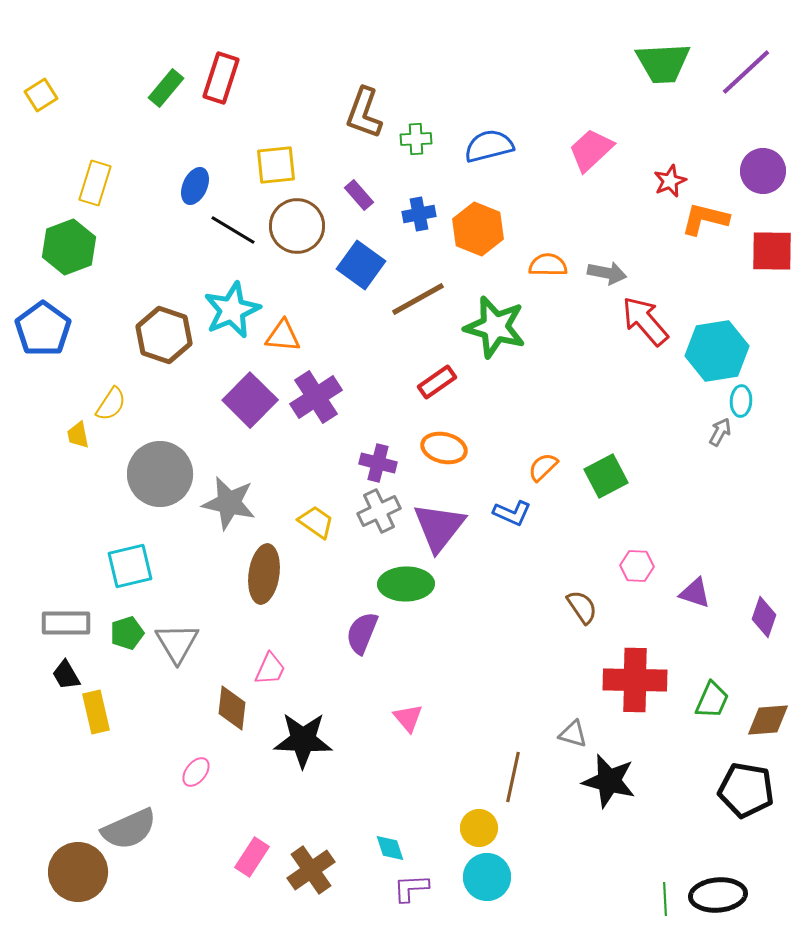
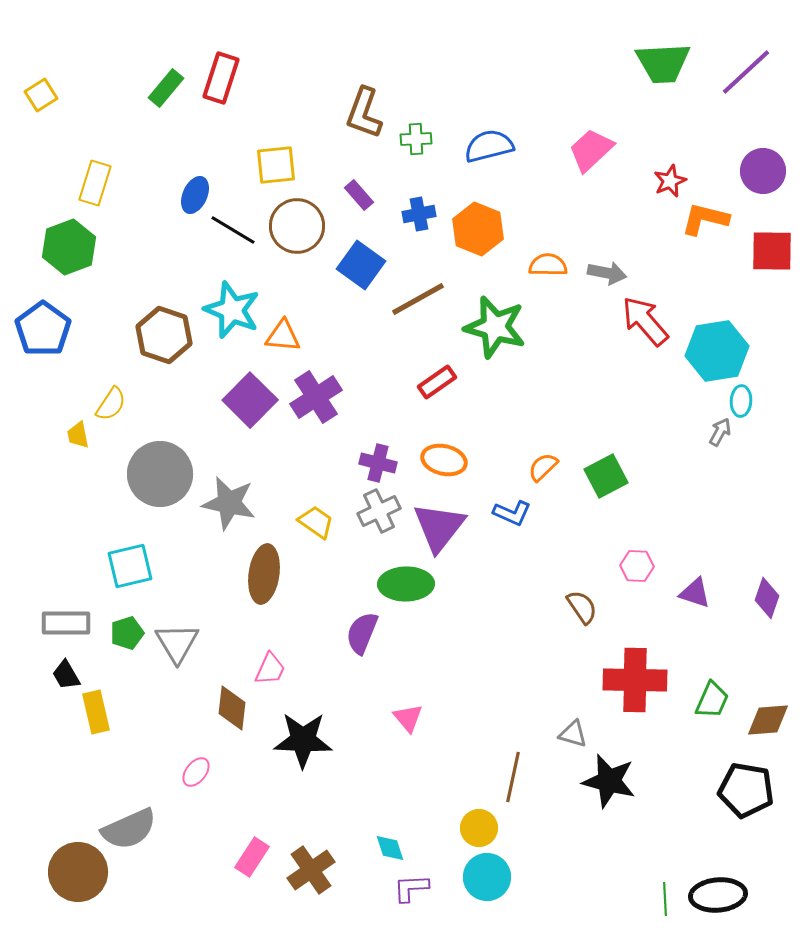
blue ellipse at (195, 186): moved 9 px down
cyan star at (232, 310): rotated 26 degrees counterclockwise
orange ellipse at (444, 448): moved 12 px down
purple diamond at (764, 617): moved 3 px right, 19 px up
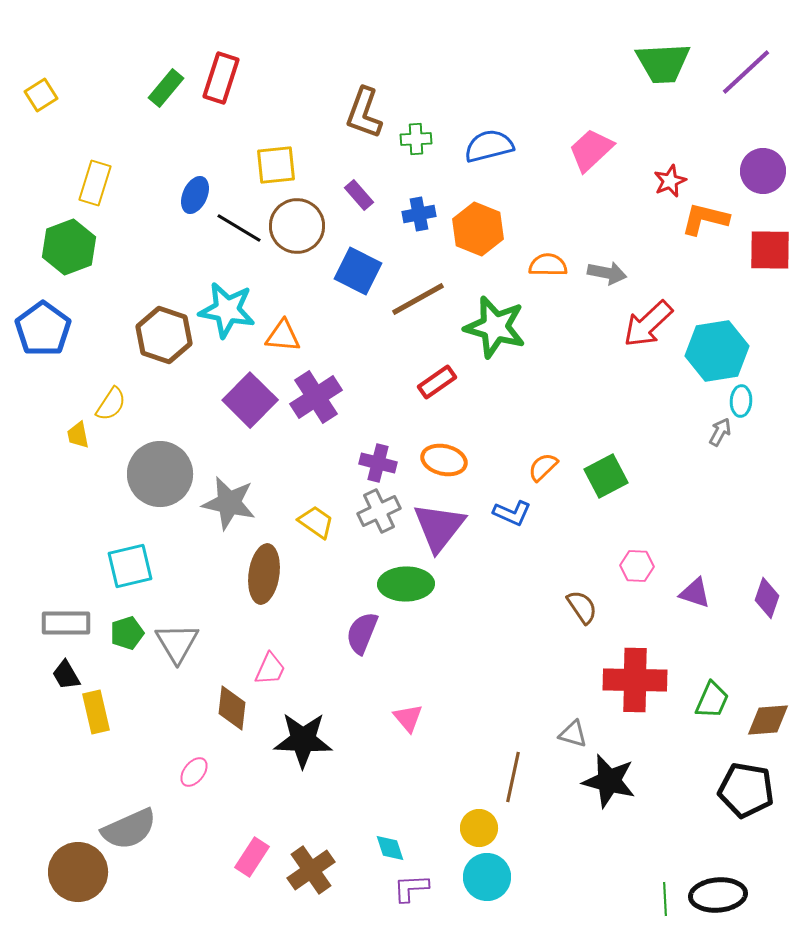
black line at (233, 230): moved 6 px right, 2 px up
red square at (772, 251): moved 2 px left, 1 px up
blue square at (361, 265): moved 3 px left, 6 px down; rotated 9 degrees counterclockwise
cyan star at (232, 310): moved 5 px left; rotated 12 degrees counterclockwise
red arrow at (645, 321): moved 3 px right, 3 px down; rotated 92 degrees counterclockwise
pink ellipse at (196, 772): moved 2 px left
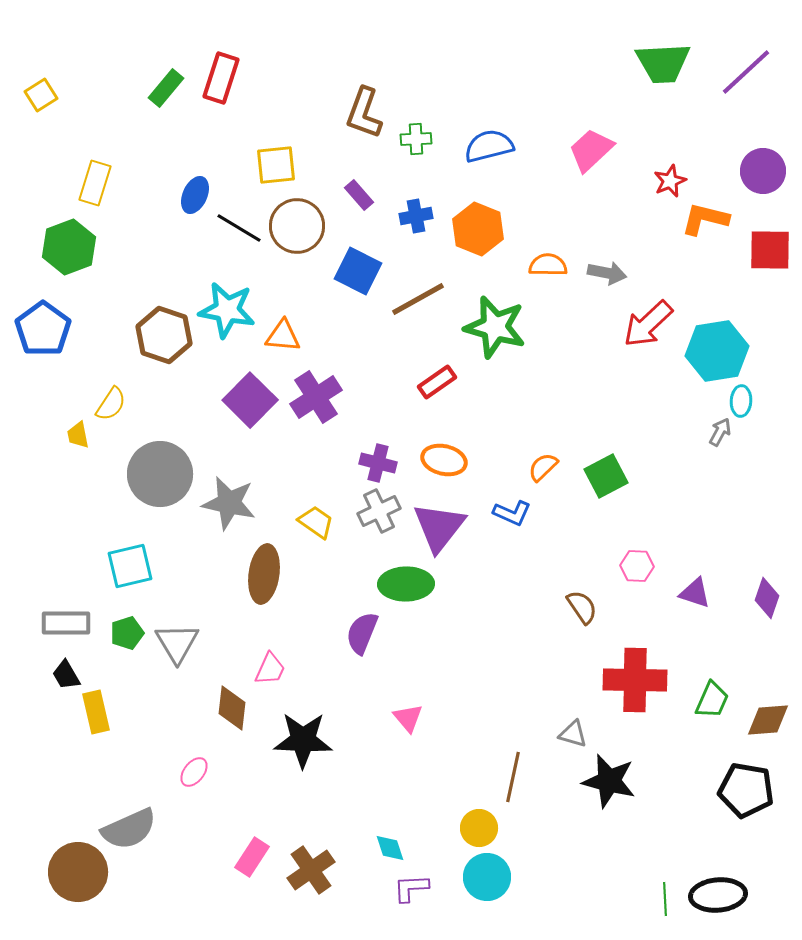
blue cross at (419, 214): moved 3 px left, 2 px down
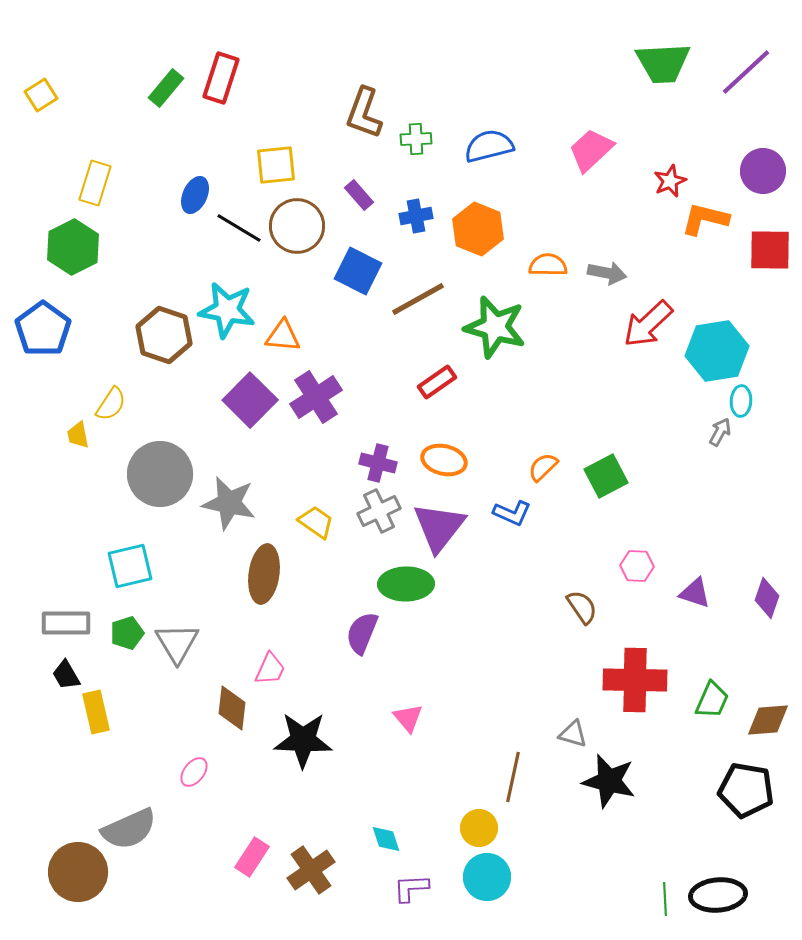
green hexagon at (69, 247): moved 4 px right; rotated 6 degrees counterclockwise
cyan diamond at (390, 848): moved 4 px left, 9 px up
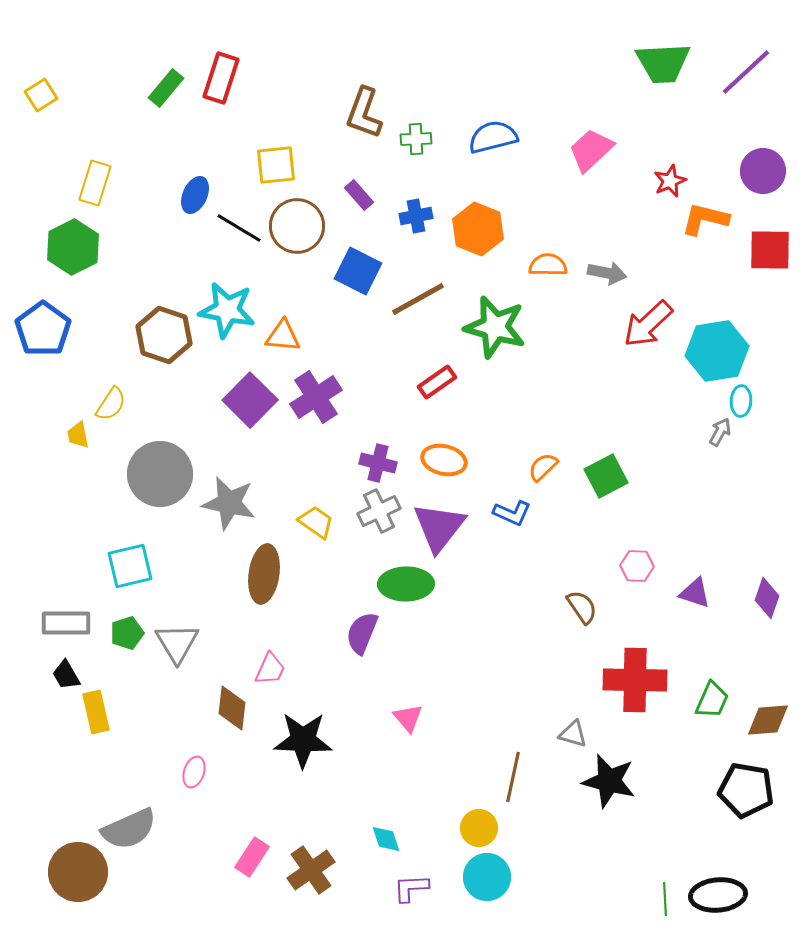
blue semicircle at (489, 146): moved 4 px right, 9 px up
pink ellipse at (194, 772): rotated 20 degrees counterclockwise
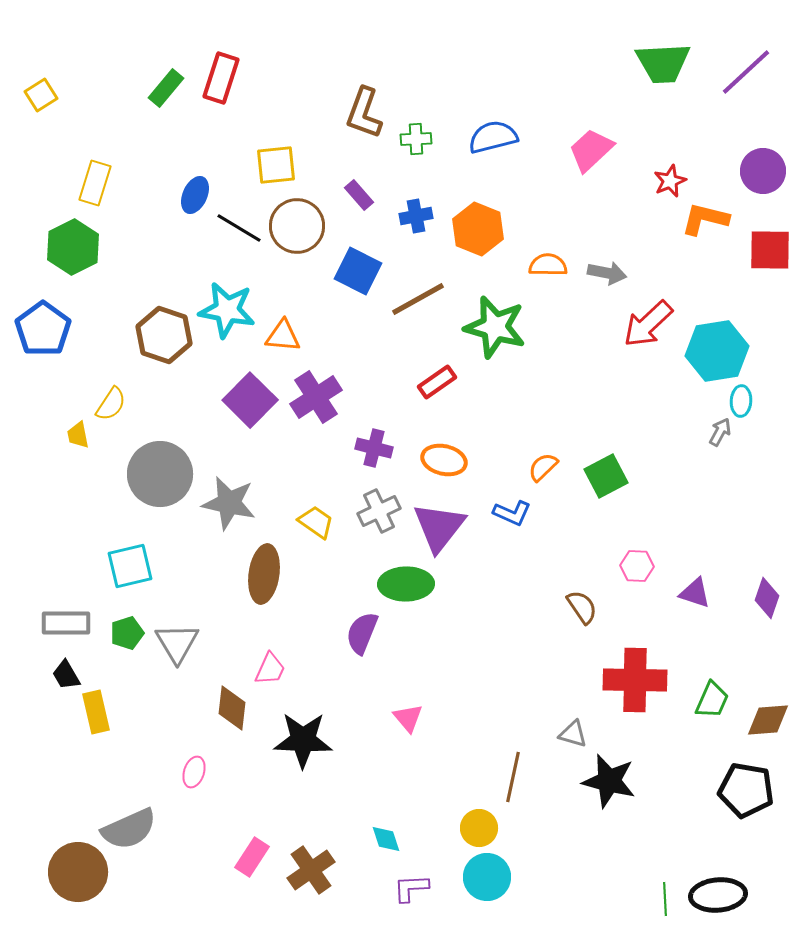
purple cross at (378, 463): moved 4 px left, 15 px up
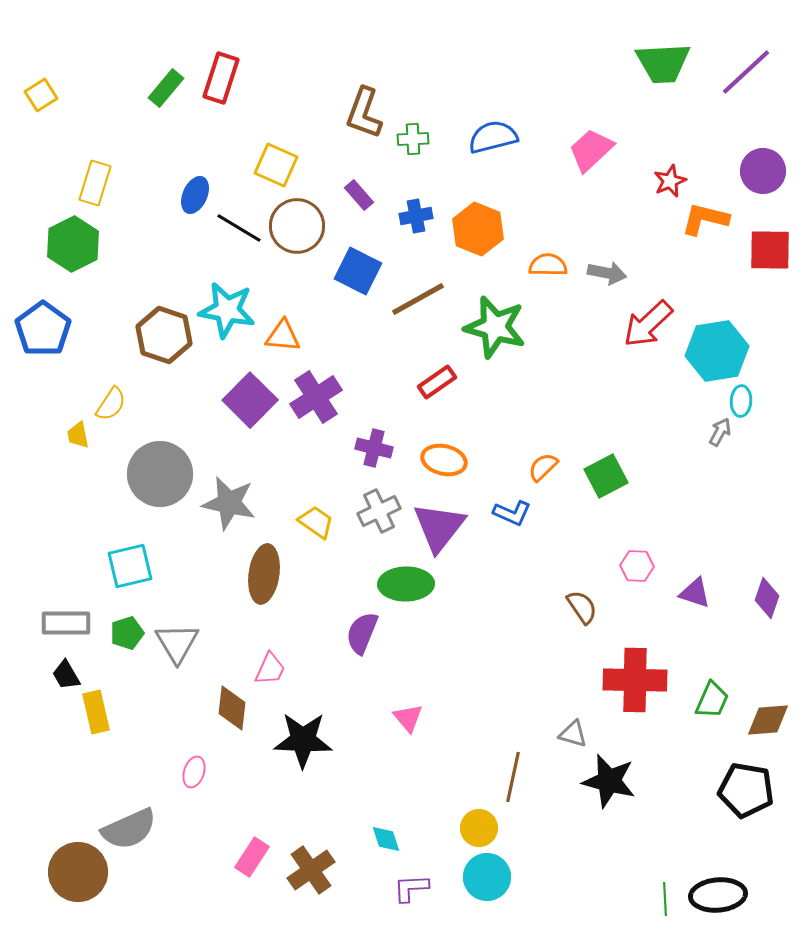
green cross at (416, 139): moved 3 px left
yellow square at (276, 165): rotated 30 degrees clockwise
green hexagon at (73, 247): moved 3 px up
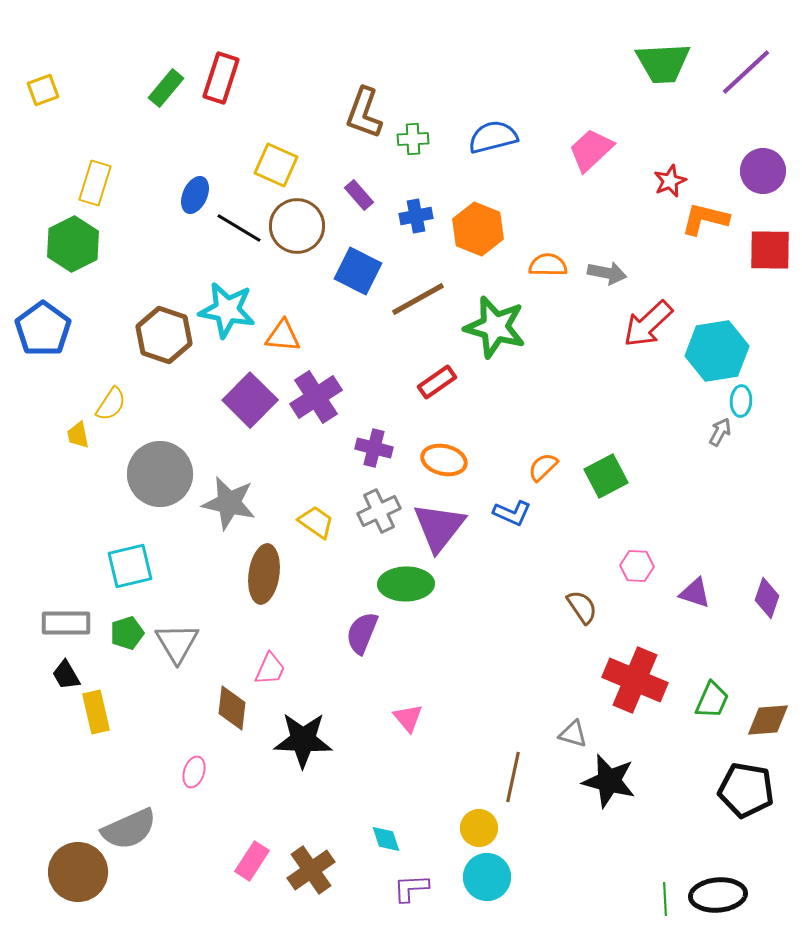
yellow square at (41, 95): moved 2 px right, 5 px up; rotated 12 degrees clockwise
red cross at (635, 680): rotated 22 degrees clockwise
pink rectangle at (252, 857): moved 4 px down
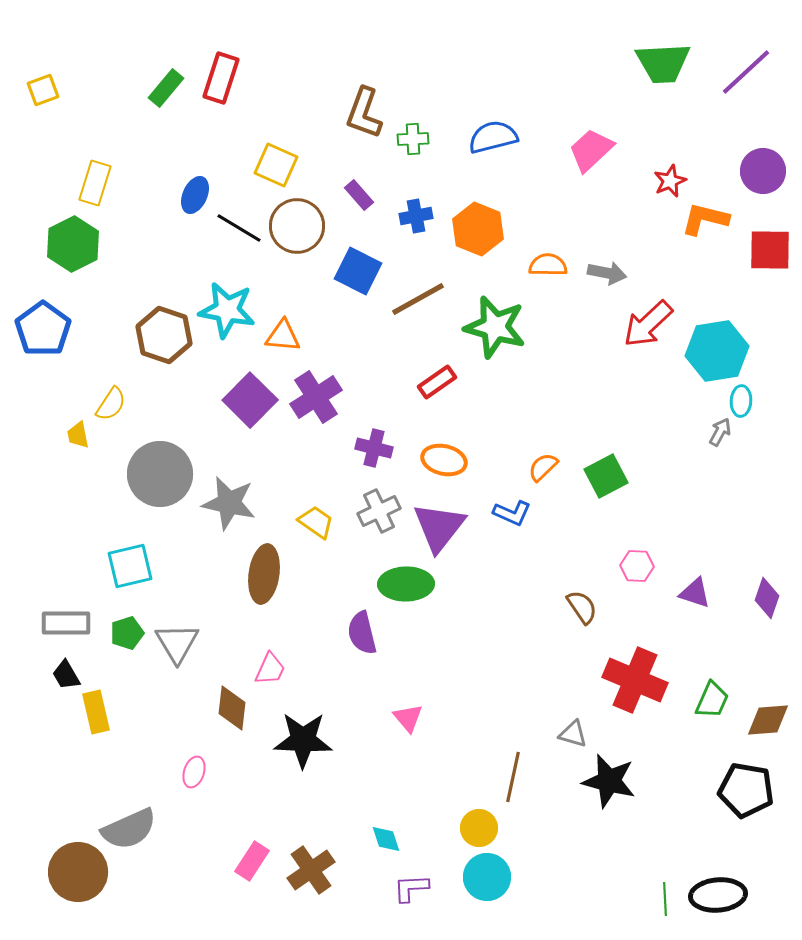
purple semicircle at (362, 633): rotated 36 degrees counterclockwise
